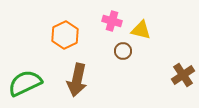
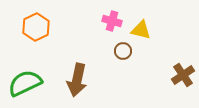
orange hexagon: moved 29 px left, 8 px up
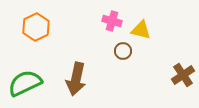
brown arrow: moved 1 px left, 1 px up
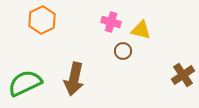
pink cross: moved 1 px left, 1 px down
orange hexagon: moved 6 px right, 7 px up
brown arrow: moved 2 px left
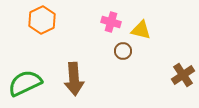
brown arrow: rotated 16 degrees counterclockwise
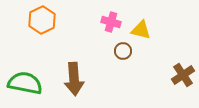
green semicircle: rotated 36 degrees clockwise
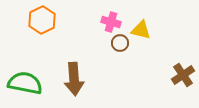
brown circle: moved 3 px left, 8 px up
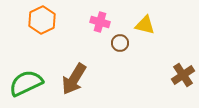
pink cross: moved 11 px left
yellow triangle: moved 4 px right, 5 px up
brown arrow: rotated 36 degrees clockwise
green semicircle: moved 1 px right; rotated 36 degrees counterclockwise
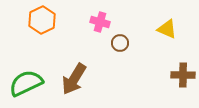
yellow triangle: moved 22 px right, 4 px down; rotated 10 degrees clockwise
brown cross: rotated 35 degrees clockwise
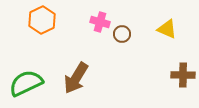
brown circle: moved 2 px right, 9 px up
brown arrow: moved 2 px right, 1 px up
